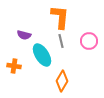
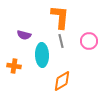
cyan ellipse: rotated 30 degrees clockwise
orange diamond: rotated 30 degrees clockwise
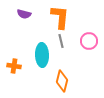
purple semicircle: moved 21 px up
orange diamond: rotated 45 degrees counterclockwise
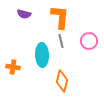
orange cross: moved 1 px left, 1 px down
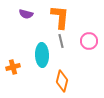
purple semicircle: moved 2 px right
orange cross: rotated 24 degrees counterclockwise
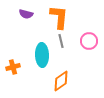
orange L-shape: moved 1 px left
orange diamond: moved 1 px left; rotated 40 degrees clockwise
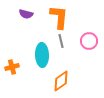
orange cross: moved 1 px left
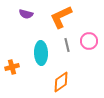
orange L-shape: moved 2 px right; rotated 120 degrees counterclockwise
gray line: moved 6 px right, 4 px down
cyan ellipse: moved 1 px left, 2 px up
orange diamond: moved 1 px down
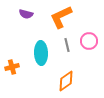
orange diamond: moved 5 px right, 1 px up
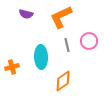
cyan ellipse: moved 4 px down
orange diamond: moved 3 px left
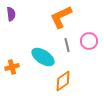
purple semicircle: moved 15 px left; rotated 112 degrees counterclockwise
cyan ellipse: moved 2 px right; rotated 55 degrees counterclockwise
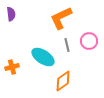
orange L-shape: moved 1 px down
